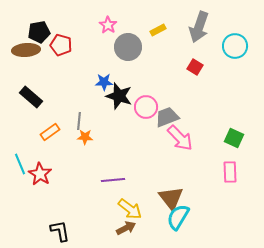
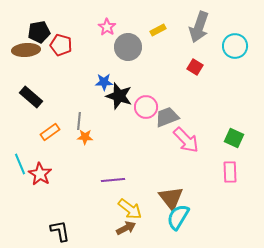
pink star: moved 1 px left, 2 px down
pink arrow: moved 6 px right, 2 px down
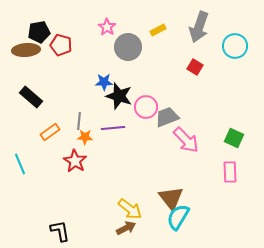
red star: moved 35 px right, 13 px up
purple line: moved 52 px up
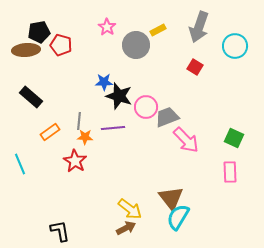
gray circle: moved 8 px right, 2 px up
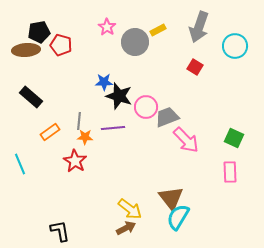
gray circle: moved 1 px left, 3 px up
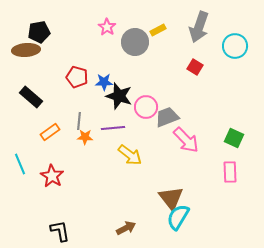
red pentagon: moved 16 px right, 32 px down
red star: moved 23 px left, 15 px down
yellow arrow: moved 54 px up
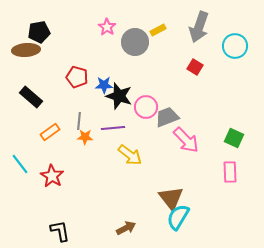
blue star: moved 3 px down
cyan line: rotated 15 degrees counterclockwise
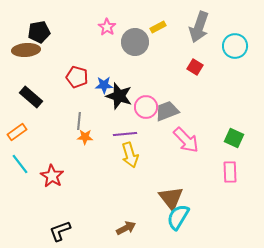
yellow rectangle: moved 3 px up
gray trapezoid: moved 6 px up
purple line: moved 12 px right, 6 px down
orange rectangle: moved 33 px left
yellow arrow: rotated 35 degrees clockwise
black L-shape: rotated 100 degrees counterclockwise
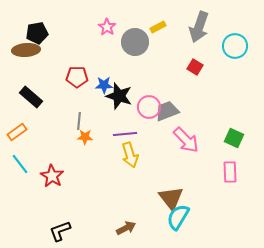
black pentagon: moved 2 px left, 1 px down
red pentagon: rotated 15 degrees counterclockwise
pink circle: moved 3 px right
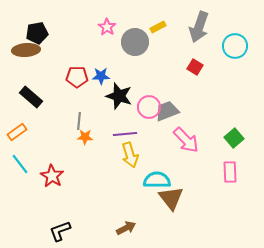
blue star: moved 3 px left, 9 px up
green square: rotated 24 degrees clockwise
cyan semicircle: moved 21 px left, 37 px up; rotated 60 degrees clockwise
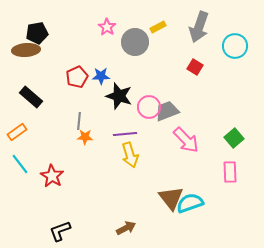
red pentagon: rotated 25 degrees counterclockwise
cyan semicircle: moved 33 px right, 23 px down; rotated 20 degrees counterclockwise
